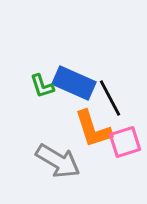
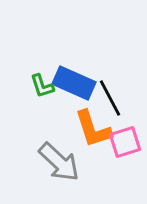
gray arrow: moved 1 px right, 1 px down; rotated 12 degrees clockwise
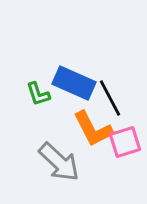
green L-shape: moved 4 px left, 8 px down
orange L-shape: rotated 9 degrees counterclockwise
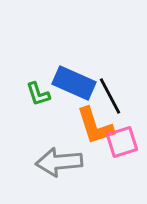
black line: moved 2 px up
orange L-shape: moved 2 px right, 3 px up; rotated 9 degrees clockwise
pink square: moved 3 px left
gray arrow: rotated 132 degrees clockwise
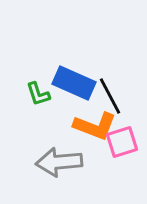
orange L-shape: rotated 51 degrees counterclockwise
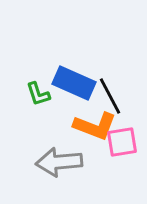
pink square: rotated 8 degrees clockwise
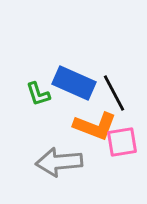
black line: moved 4 px right, 3 px up
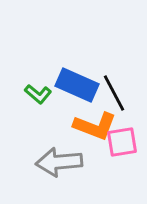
blue rectangle: moved 3 px right, 2 px down
green L-shape: rotated 32 degrees counterclockwise
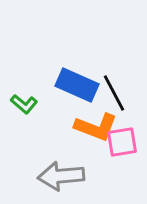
green L-shape: moved 14 px left, 10 px down
orange L-shape: moved 1 px right, 1 px down
gray arrow: moved 2 px right, 14 px down
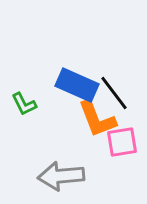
black line: rotated 9 degrees counterclockwise
green L-shape: rotated 24 degrees clockwise
orange L-shape: moved 1 px right, 8 px up; rotated 48 degrees clockwise
